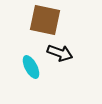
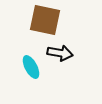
black arrow: rotated 10 degrees counterclockwise
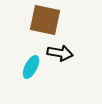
cyan ellipse: rotated 55 degrees clockwise
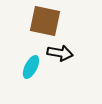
brown square: moved 1 px down
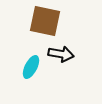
black arrow: moved 1 px right, 1 px down
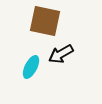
black arrow: rotated 140 degrees clockwise
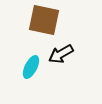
brown square: moved 1 px left, 1 px up
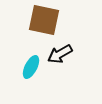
black arrow: moved 1 px left
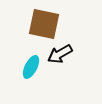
brown square: moved 4 px down
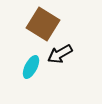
brown square: moved 1 px left; rotated 20 degrees clockwise
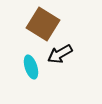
cyan ellipse: rotated 45 degrees counterclockwise
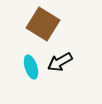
black arrow: moved 8 px down
